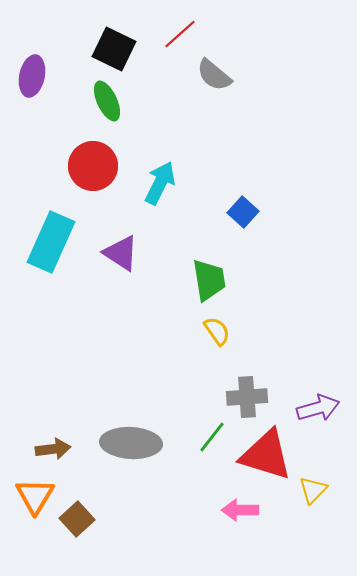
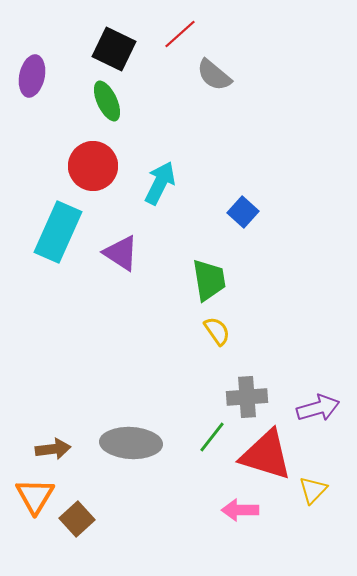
cyan rectangle: moved 7 px right, 10 px up
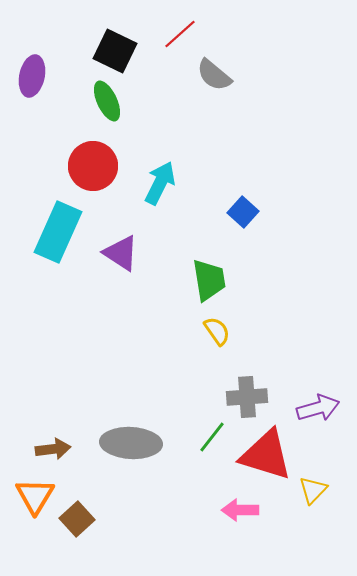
black square: moved 1 px right, 2 px down
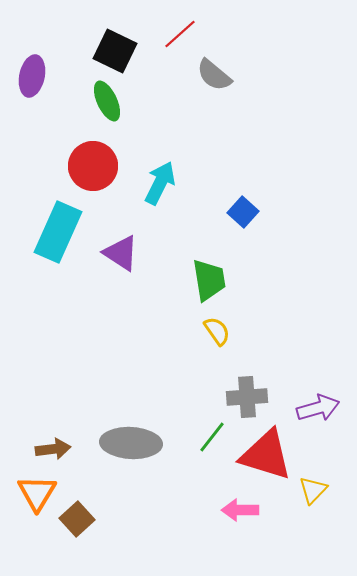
orange triangle: moved 2 px right, 3 px up
